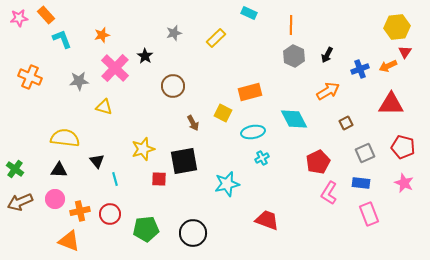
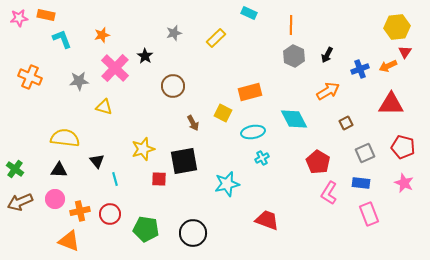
orange rectangle at (46, 15): rotated 36 degrees counterclockwise
red pentagon at (318, 162): rotated 15 degrees counterclockwise
green pentagon at (146, 229): rotated 15 degrees clockwise
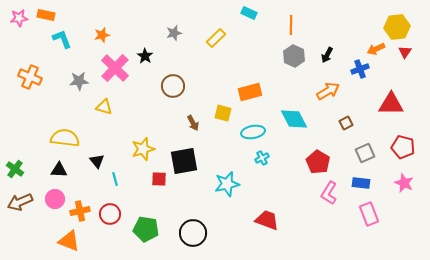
orange arrow at (388, 66): moved 12 px left, 17 px up
yellow square at (223, 113): rotated 12 degrees counterclockwise
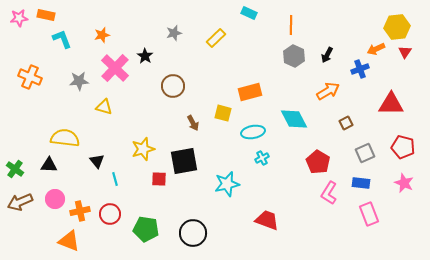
black triangle at (59, 170): moved 10 px left, 5 px up
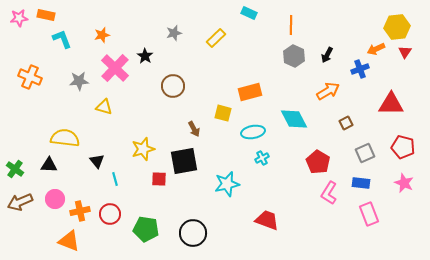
brown arrow at (193, 123): moved 1 px right, 6 px down
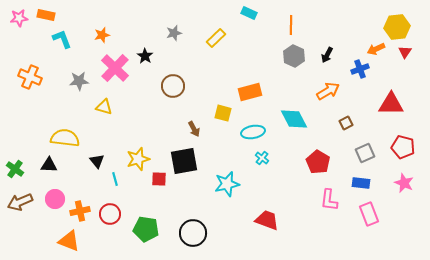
yellow star at (143, 149): moved 5 px left, 10 px down
cyan cross at (262, 158): rotated 24 degrees counterclockwise
pink L-shape at (329, 193): moved 7 px down; rotated 25 degrees counterclockwise
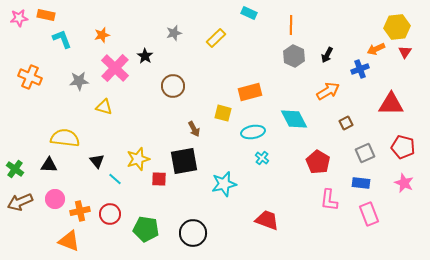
cyan line at (115, 179): rotated 32 degrees counterclockwise
cyan star at (227, 184): moved 3 px left
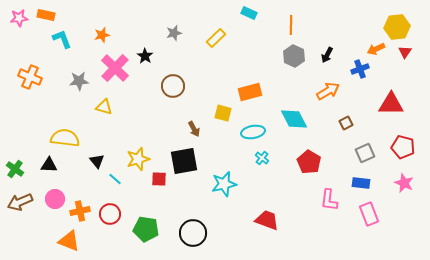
red pentagon at (318, 162): moved 9 px left
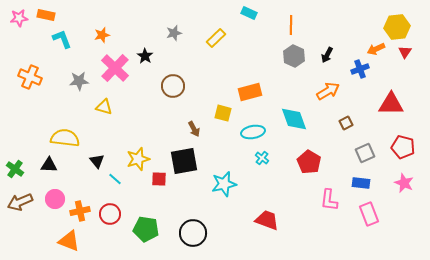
cyan diamond at (294, 119): rotated 8 degrees clockwise
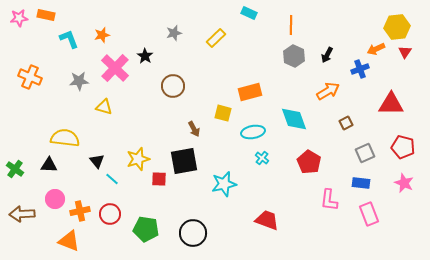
cyan L-shape at (62, 39): moved 7 px right
cyan line at (115, 179): moved 3 px left
brown arrow at (20, 202): moved 2 px right, 12 px down; rotated 20 degrees clockwise
